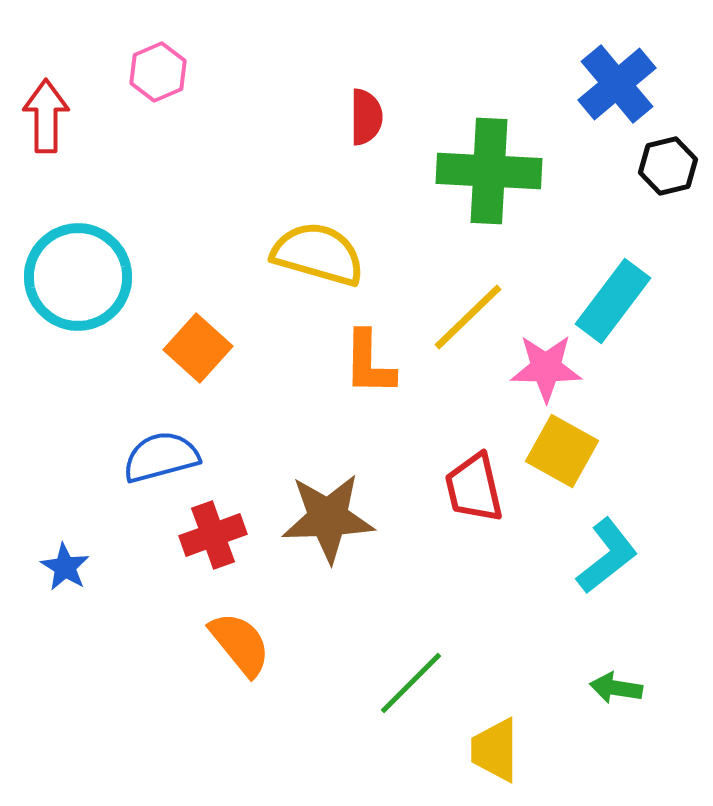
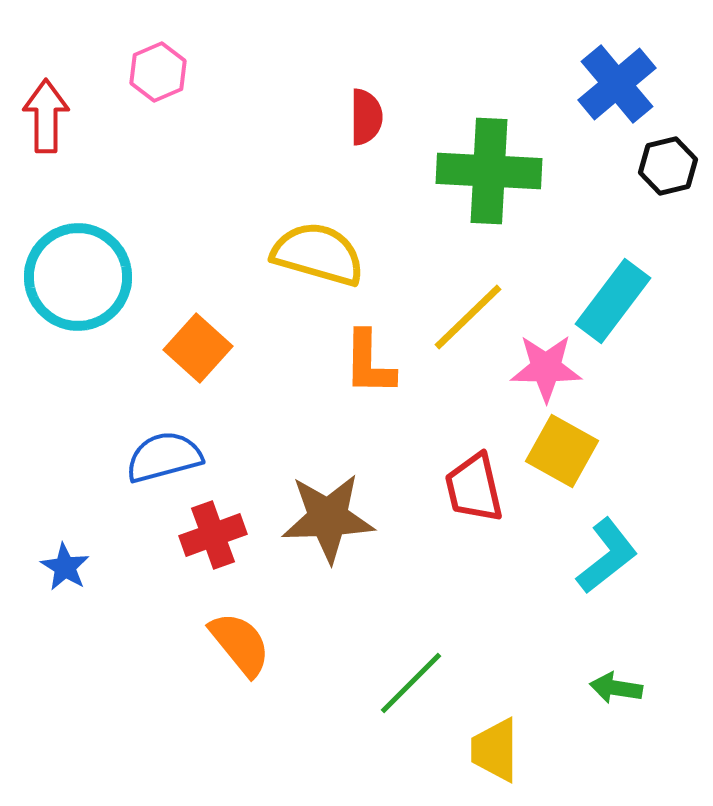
blue semicircle: moved 3 px right
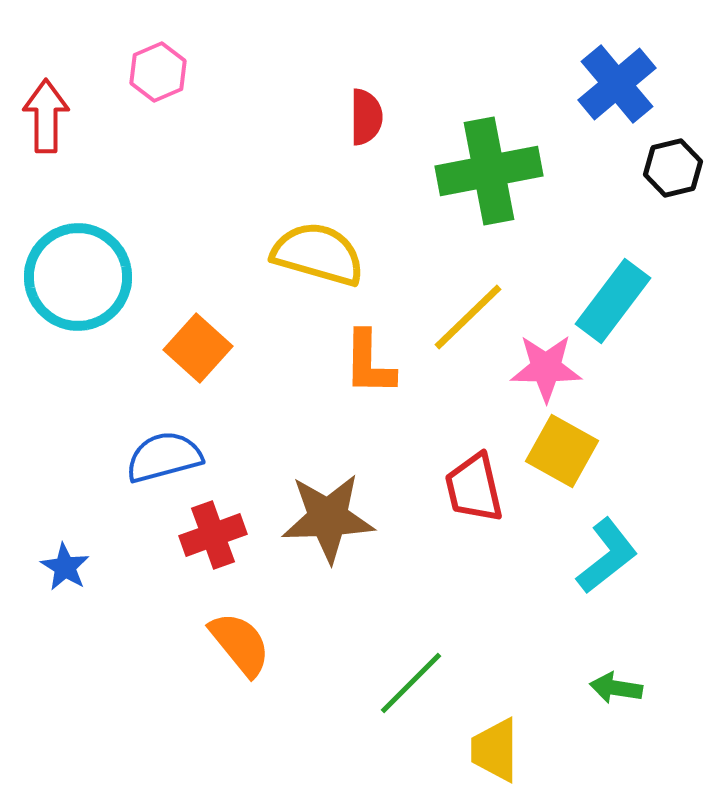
black hexagon: moved 5 px right, 2 px down
green cross: rotated 14 degrees counterclockwise
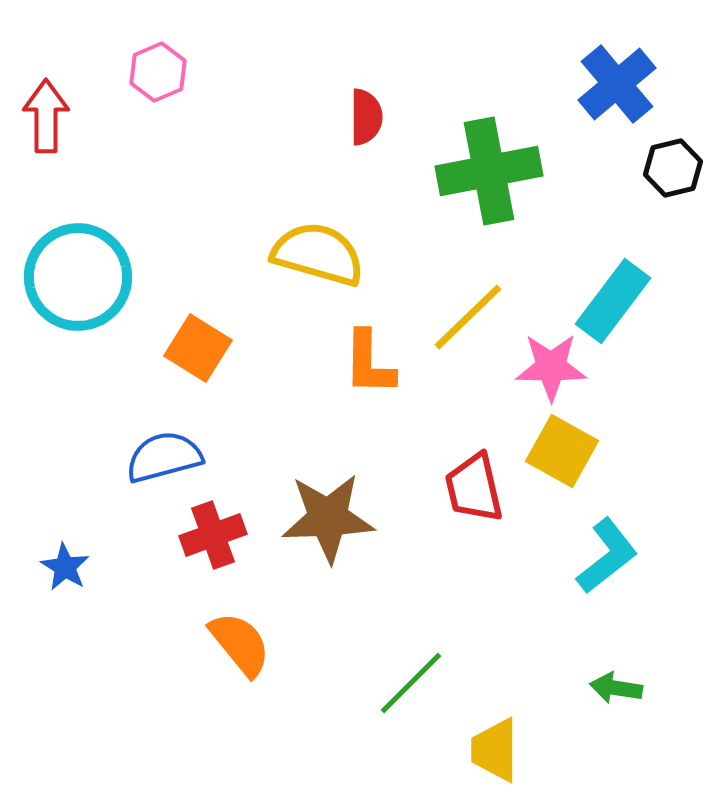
orange square: rotated 10 degrees counterclockwise
pink star: moved 5 px right, 1 px up
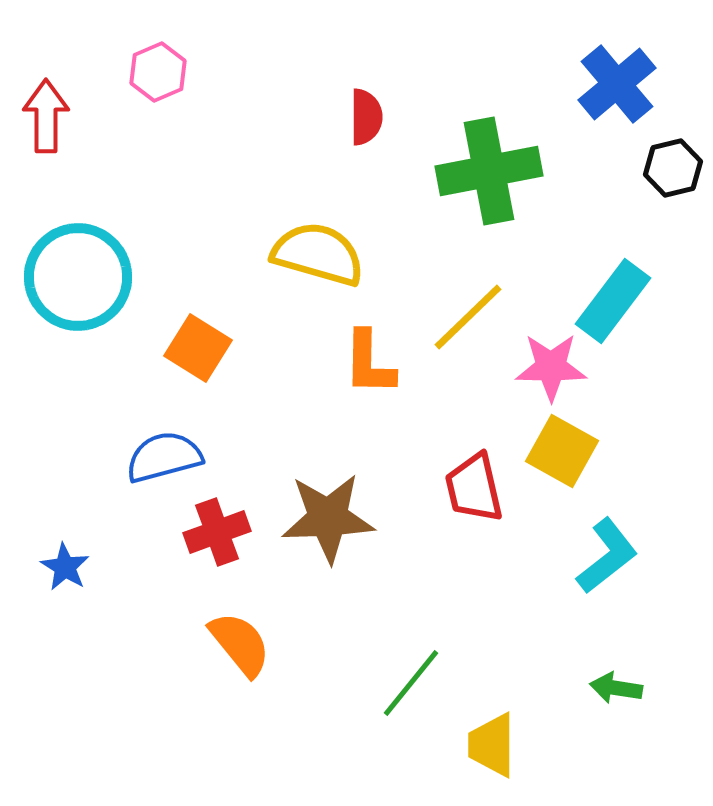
red cross: moved 4 px right, 3 px up
green line: rotated 6 degrees counterclockwise
yellow trapezoid: moved 3 px left, 5 px up
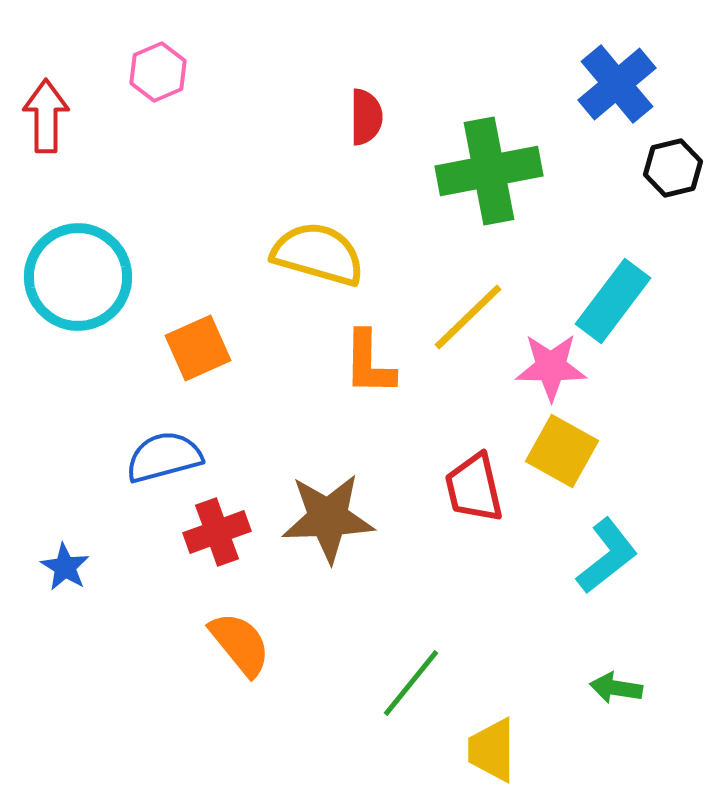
orange square: rotated 34 degrees clockwise
yellow trapezoid: moved 5 px down
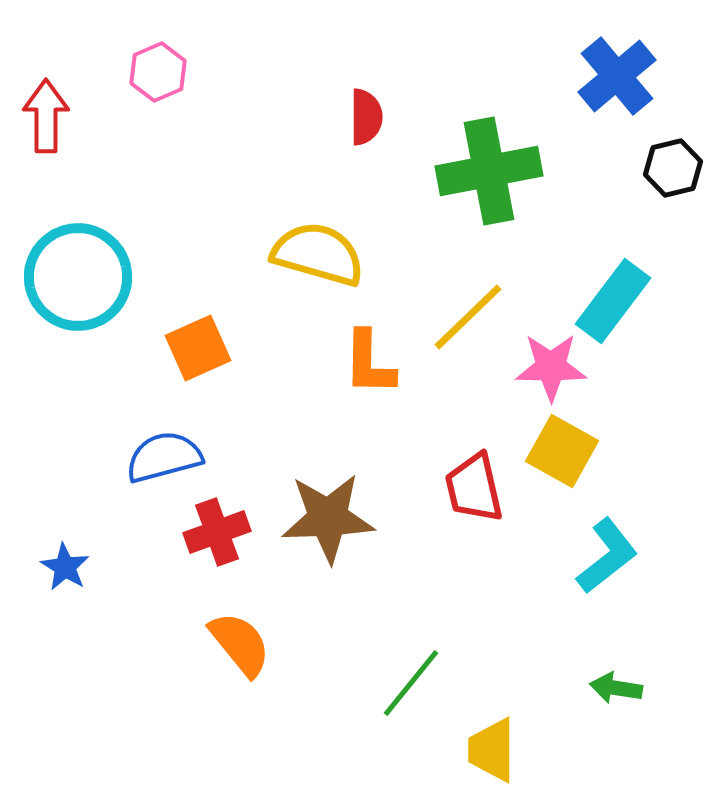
blue cross: moved 8 px up
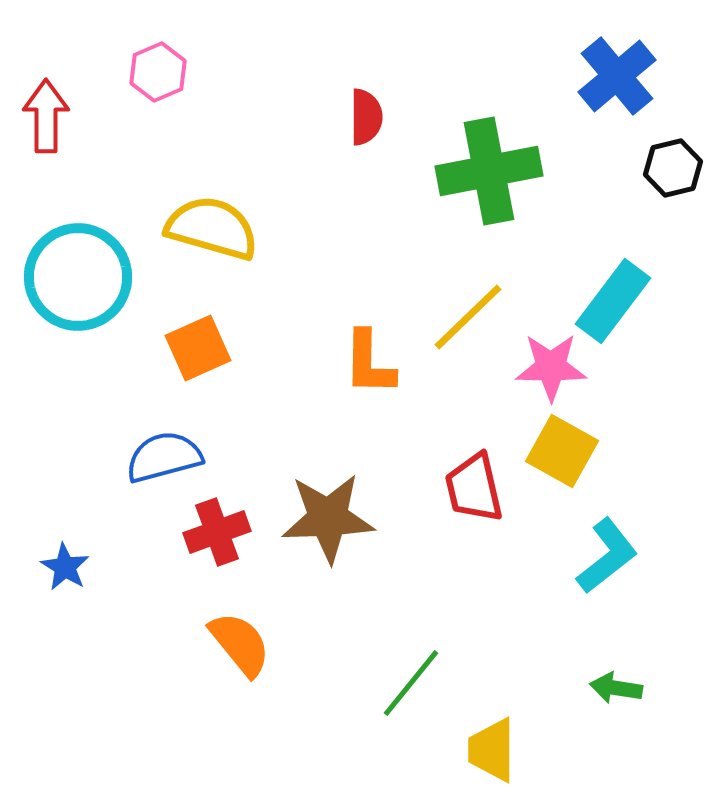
yellow semicircle: moved 106 px left, 26 px up
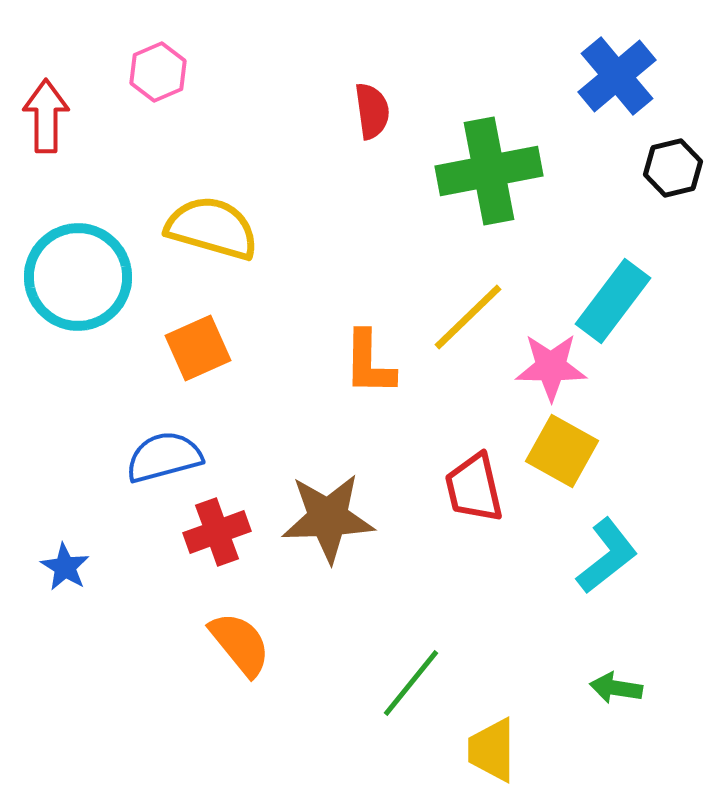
red semicircle: moved 6 px right, 6 px up; rotated 8 degrees counterclockwise
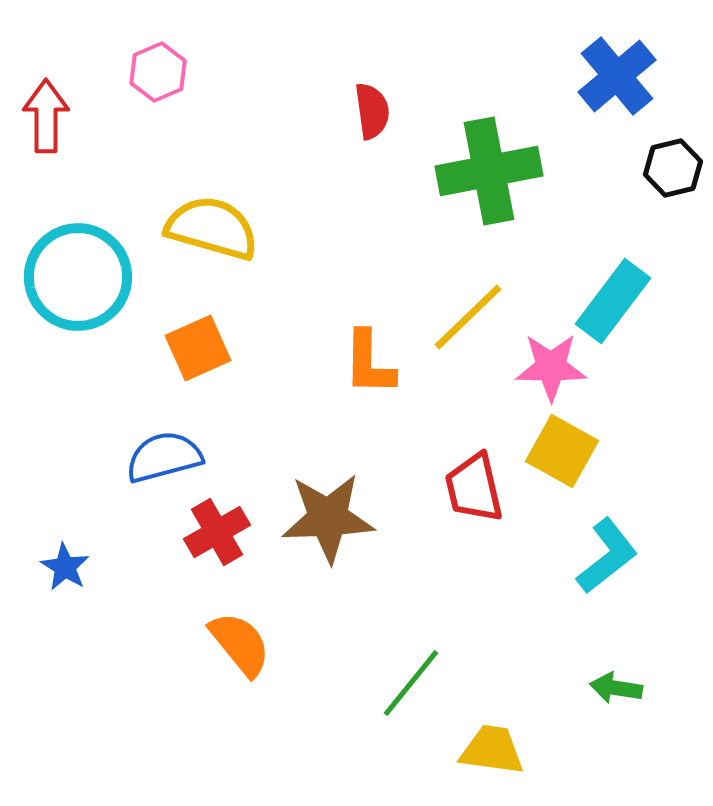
red cross: rotated 10 degrees counterclockwise
yellow trapezoid: rotated 98 degrees clockwise
